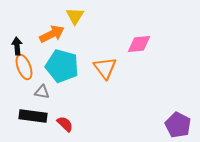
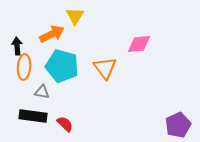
orange ellipse: rotated 25 degrees clockwise
purple pentagon: rotated 20 degrees clockwise
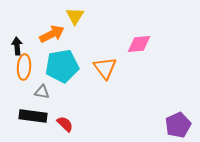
cyan pentagon: rotated 24 degrees counterclockwise
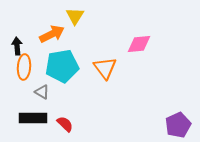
gray triangle: rotated 21 degrees clockwise
black rectangle: moved 2 px down; rotated 8 degrees counterclockwise
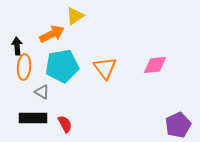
yellow triangle: rotated 24 degrees clockwise
pink diamond: moved 16 px right, 21 px down
red semicircle: rotated 18 degrees clockwise
